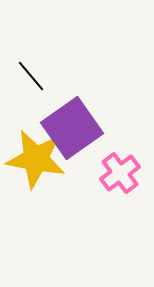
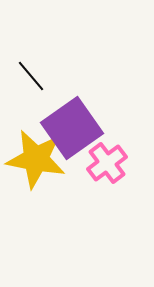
pink cross: moved 13 px left, 10 px up
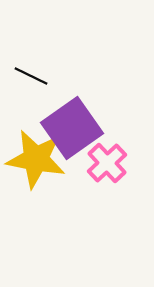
black line: rotated 24 degrees counterclockwise
pink cross: rotated 6 degrees counterclockwise
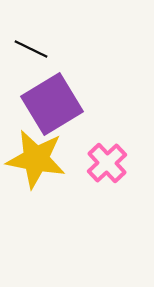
black line: moved 27 px up
purple square: moved 20 px left, 24 px up; rotated 4 degrees clockwise
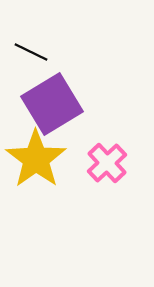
black line: moved 3 px down
yellow star: rotated 26 degrees clockwise
